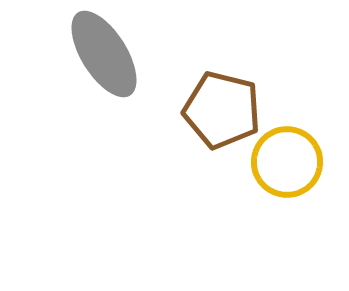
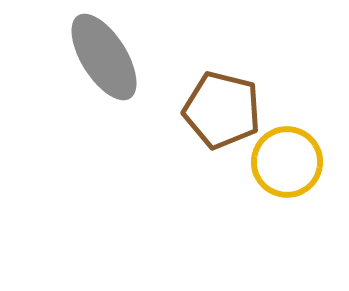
gray ellipse: moved 3 px down
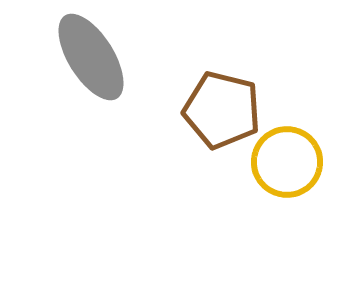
gray ellipse: moved 13 px left
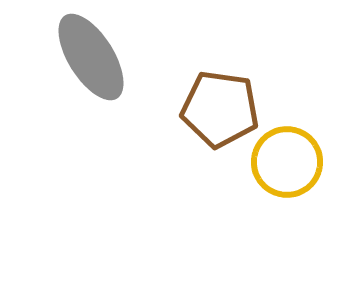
brown pentagon: moved 2 px left, 1 px up; rotated 6 degrees counterclockwise
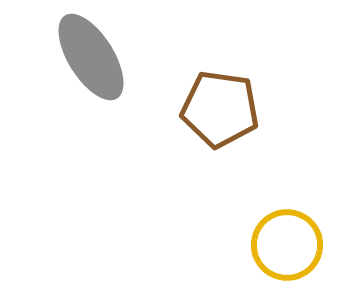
yellow circle: moved 83 px down
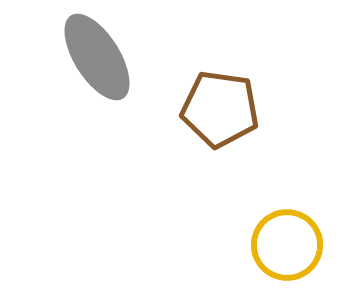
gray ellipse: moved 6 px right
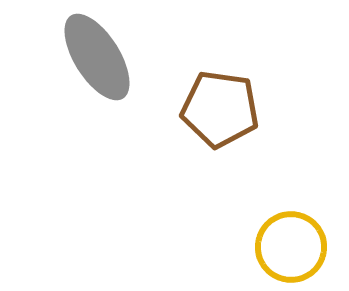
yellow circle: moved 4 px right, 2 px down
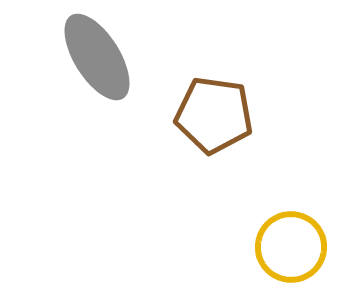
brown pentagon: moved 6 px left, 6 px down
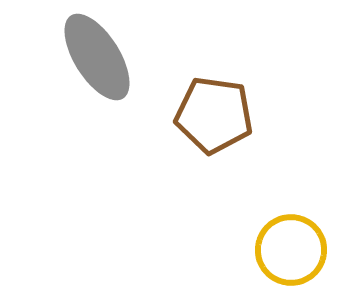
yellow circle: moved 3 px down
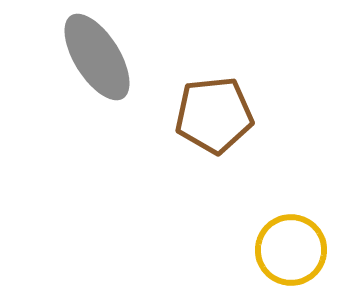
brown pentagon: rotated 14 degrees counterclockwise
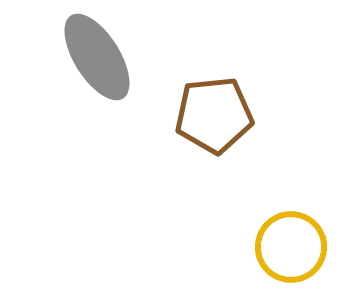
yellow circle: moved 3 px up
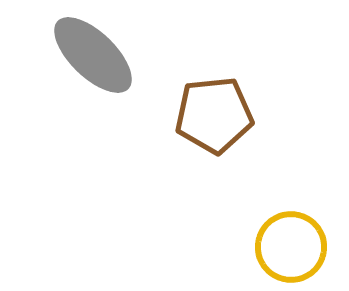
gray ellipse: moved 4 px left, 2 px up; rotated 14 degrees counterclockwise
